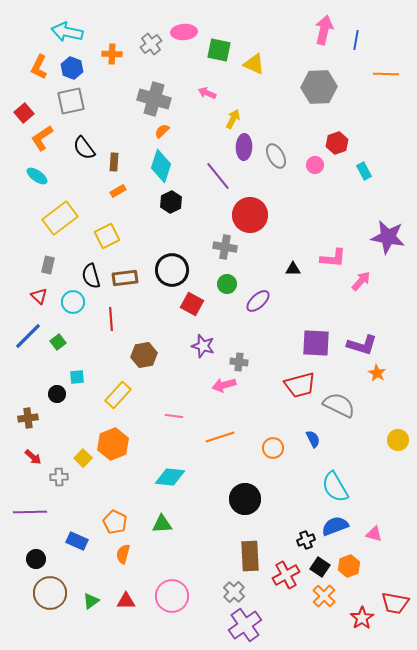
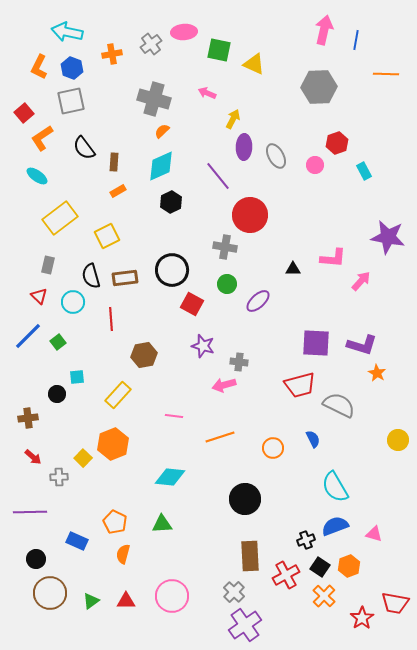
orange cross at (112, 54): rotated 12 degrees counterclockwise
cyan diamond at (161, 166): rotated 48 degrees clockwise
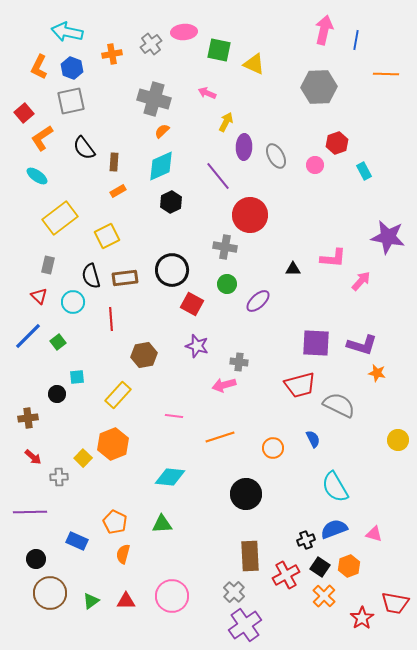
yellow arrow at (233, 119): moved 7 px left, 3 px down
purple star at (203, 346): moved 6 px left
orange star at (377, 373): rotated 18 degrees counterclockwise
black circle at (245, 499): moved 1 px right, 5 px up
blue semicircle at (335, 526): moved 1 px left, 3 px down
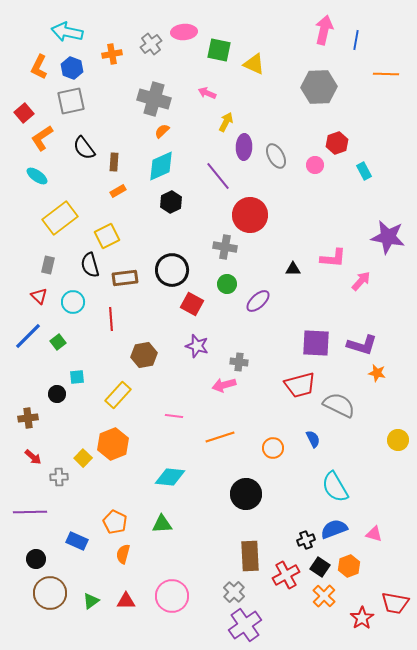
black semicircle at (91, 276): moved 1 px left, 11 px up
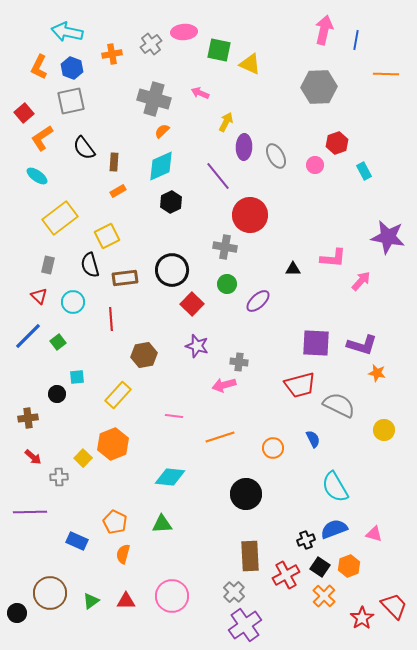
yellow triangle at (254, 64): moved 4 px left
pink arrow at (207, 93): moved 7 px left
red square at (192, 304): rotated 15 degrees clockwise
yellow circle at (398, 440): moved 14 px left, 10 px up
black circle at (36, 559): moved 19 px left, 54 px down
red trapezoid at (395, 603): moved 1 px left, 3 px down; rotated 144 degrees counterclockwise
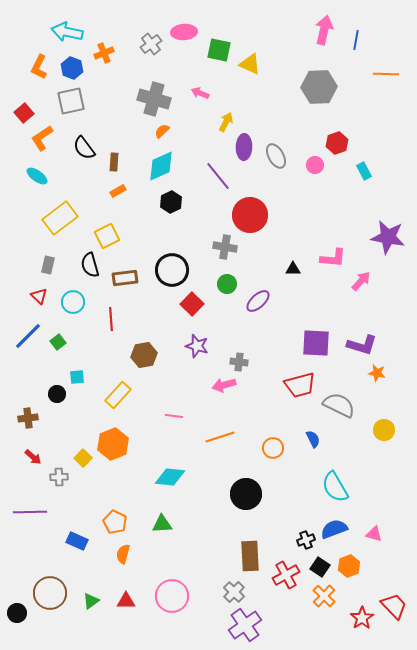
orange cross at (112, 54): moved 8 px left, 1 px up; rotated 12 degrees counterclockwise
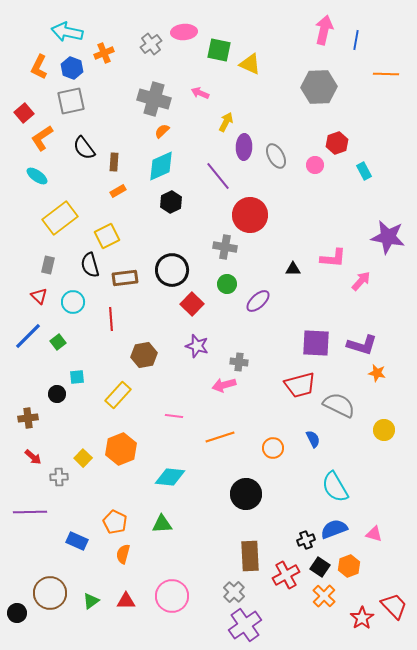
orange hexagon at (113, 444): moved 8 px right, 5 px down
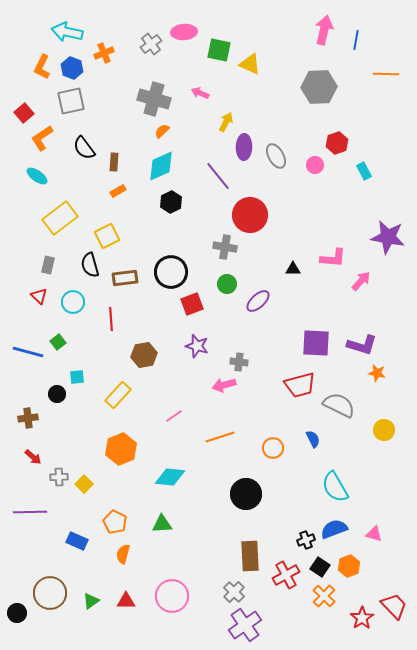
orange L-shape at (39, 67): moved 3 px right
black circle at (172, 270): moved 1 px left, 2 px down
red square at (192, 304): rotated 25 degrees clockwise
blue line at (28, 336): moved 16 px down; rotated 60 degrees clockwise
pink line at (174, 416): rotated 42 degrees counterclockwise
yellow square at (83, 458): moved 1 px right, 26 px down
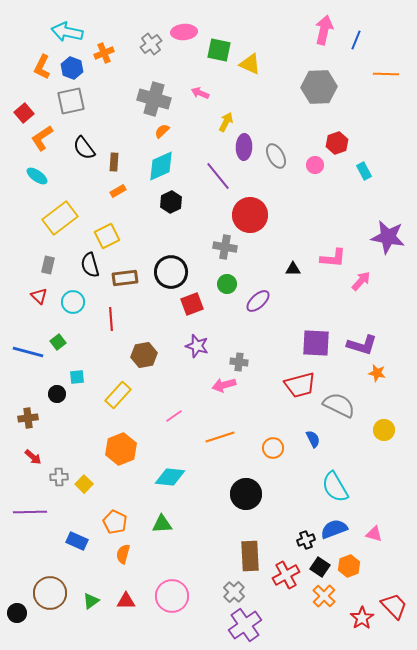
blue line at (356, 40): rotated 12 degrees clockwise
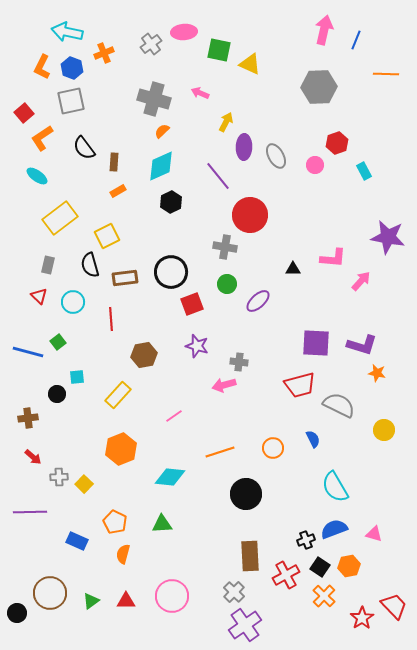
orange line at (220, 437): moved 15 px down
orange hexagon at (349, 566): rotated 10 degrees clockwise
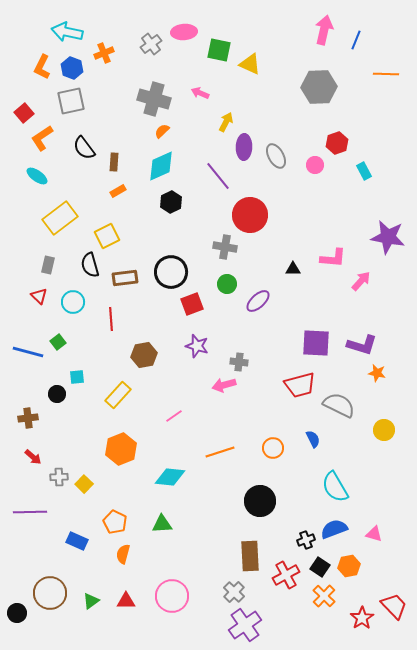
black circle at (246, 494): moved 14 px right, 7 px down
